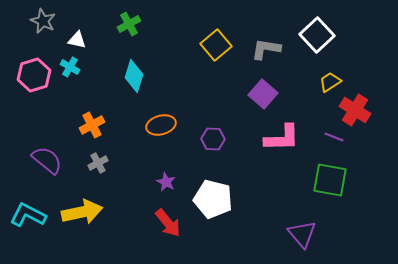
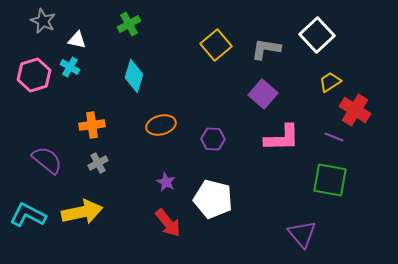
orange cross: rotated 20 degrees clockwise
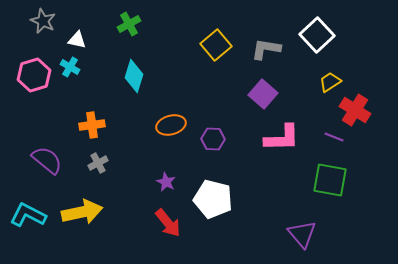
orange ellipse: moved 10 px right
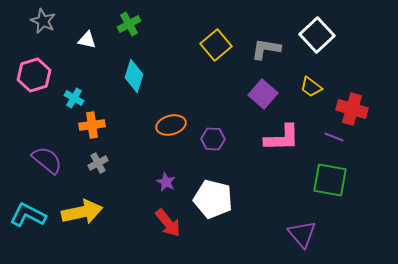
white triangle: moved 10 px right
cyan cross: moved 4 px right, 31 px down
yellow trapezoid: moved 19 px left, 5 px down; rotated 110 degrees counterclockwise
red cross: moved 3 px left, 1 px up; rotated 16 degrees counterclockwise
